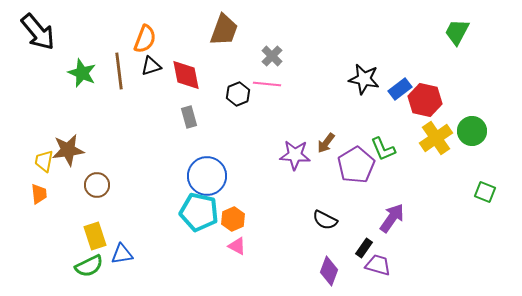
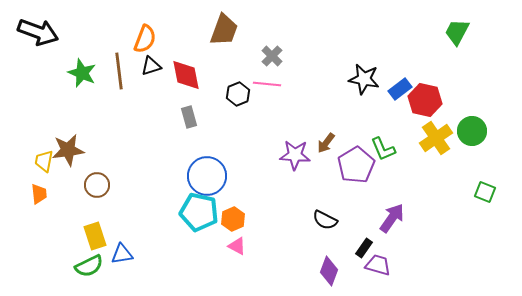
black arrow: rotated 30 degrees counterclockwise
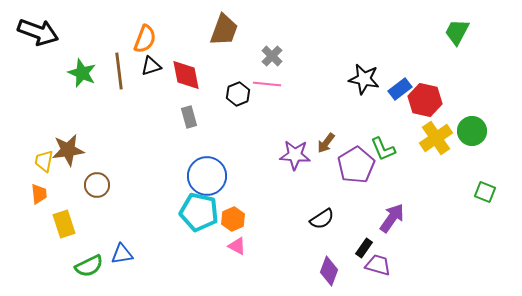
black semicircle: moved 3 px left, 1 px up; rotated 60 degrees counterclockwise
yellow rectangle: moved 31 px left, 12 px up
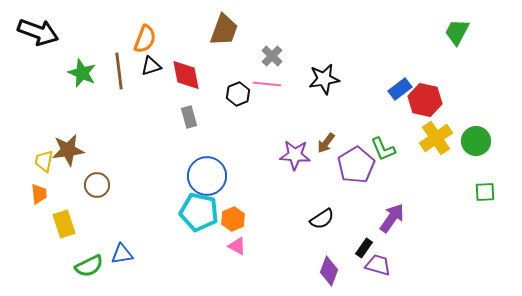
black star: moved 40 px left; rotated 20 degrees counterclockwise
green circle: moved 4 px right, 10 px down
green square: rotated 25 degrees counterclockwise
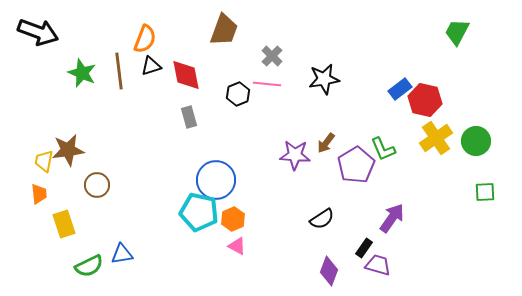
blue circle: moved 9 px right, 4 px down
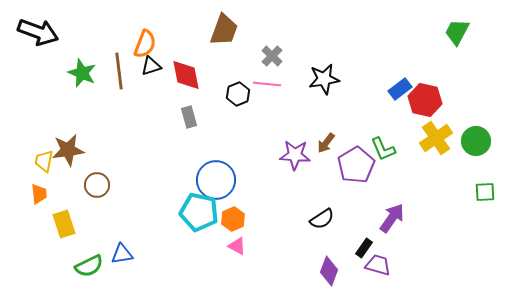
orange semicircle: moved 5 px down
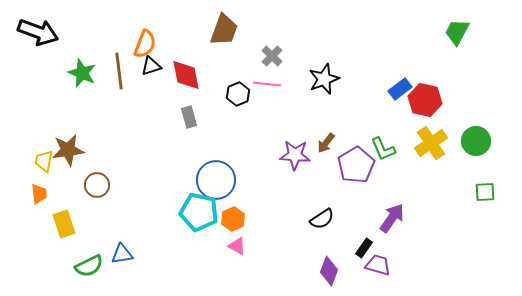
black star: rotated 12 degrees counterclockwise
yellow cross: moved 5 px left, 5 px down
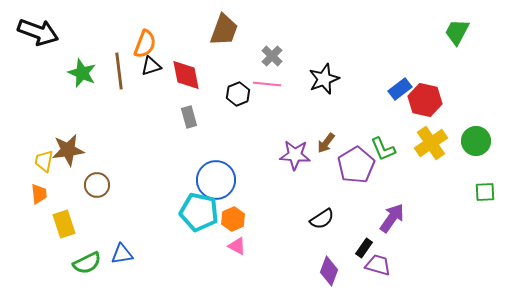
green semicircle: moved 2 px left, 3 px up
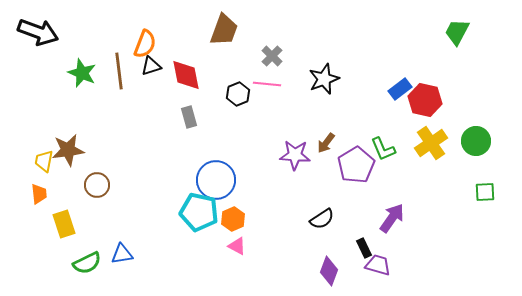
black rectangle: rotated 60 degrees counterclockwise
